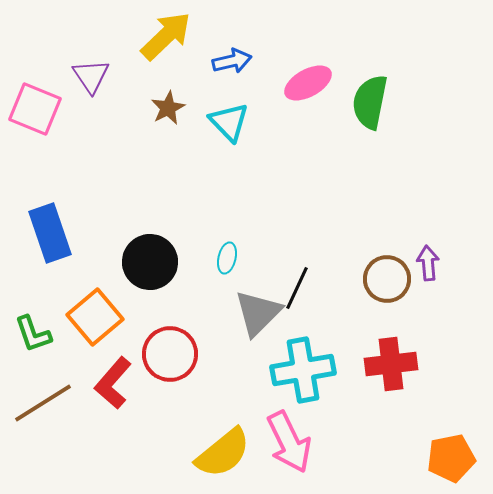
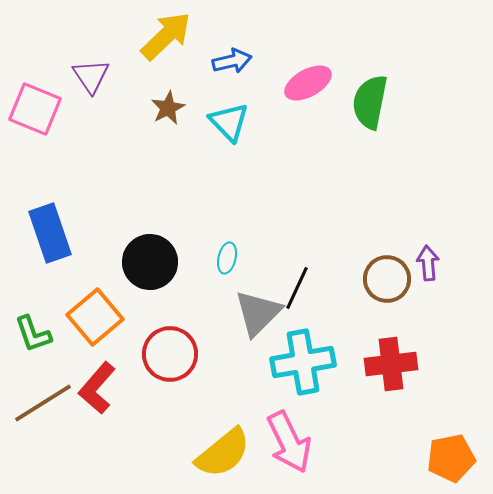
cyan cross: moved 8 px up
red L-shape: moved 16 px left, 5 px down
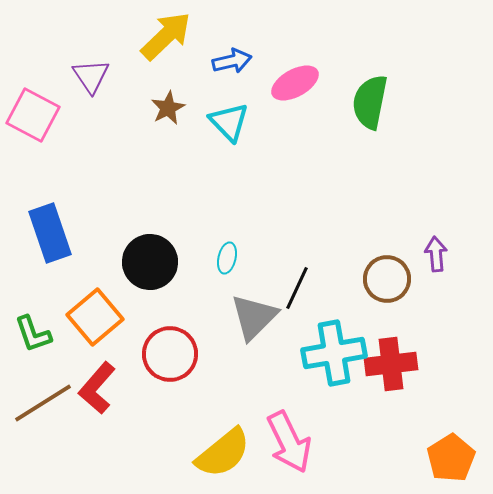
pink ellipse: moved 13 px left
pink square: moved 2 px left, 6 px down; rotated 6 degrees clockwise
purple arrow: moved 8 px right, 9 px up
gray triangle: moved 4 px left, 4 px down
cyan cross: moved 31 px right, 9 px up
orange pentagon: rotated 21 degrees counterclockwise
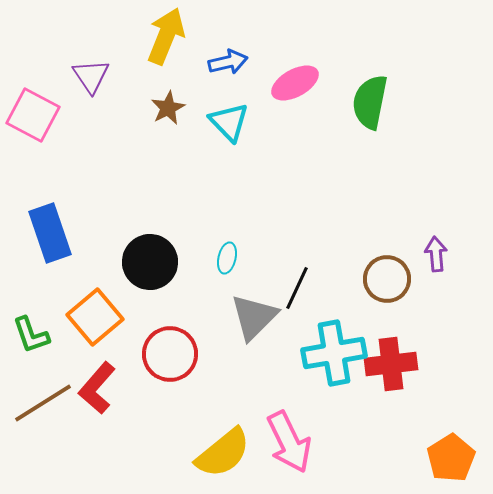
yellow arrow: rotated 24 degrees counterclockwise
blue arrow: moved 4 px left, 1 px down
green L-shape: moved 2 px left, 1 px down
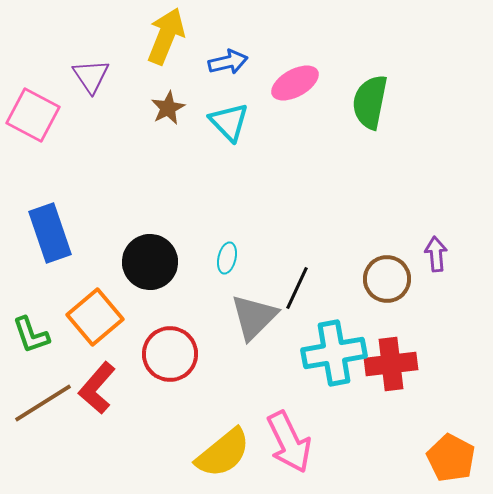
orange pentagon: rotated 12 degrees counterclockwise
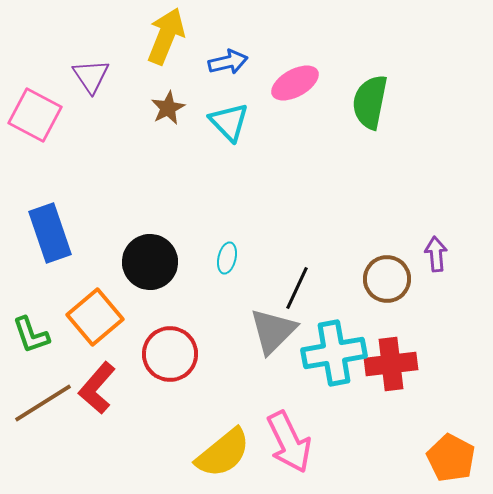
pink square: moved 2 px right
gray triangle: moved 19 px right, 14 px down
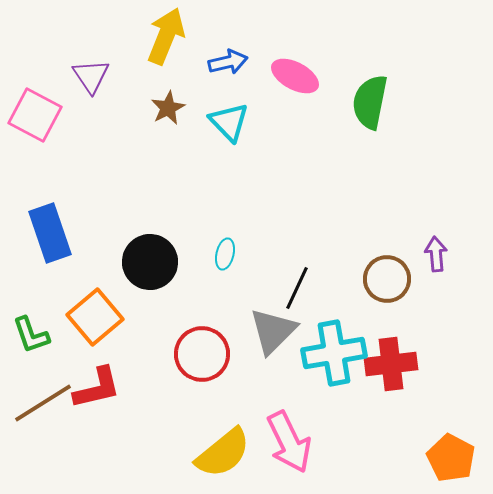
pink ellipse: moved 7 px up; rotated 57 degrees clockwise
cyan ellipse: moved 2 px left, 4 px up
red circle: moved 32 px right
red L-shape: rotated 144 degrees counterclockwise
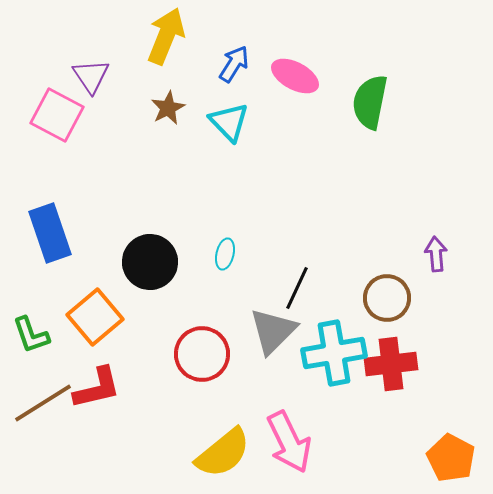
blue arrow: moved 6 px right, 2 px down; rotated 45 degrees counterclockwise
pink square: moved 22 px right
brown circle: moved 19 px down
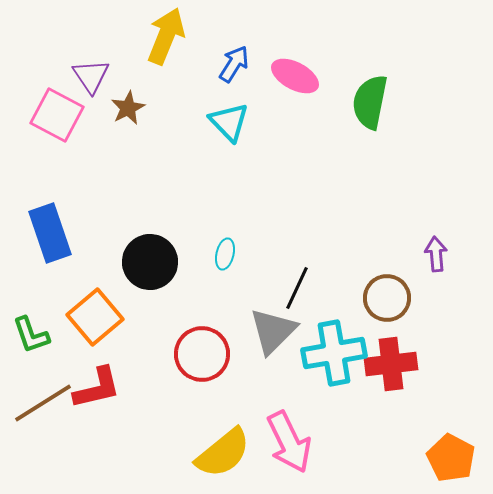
brown star: moved 40 px left
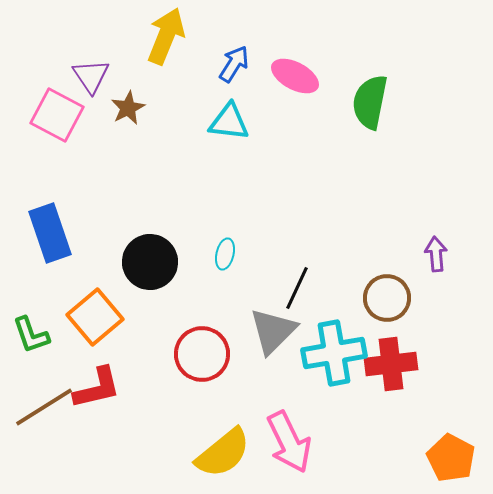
cyan triangle: rotated 39 degrees counterclockwise
brown line: moved 1 px right, 4 px down
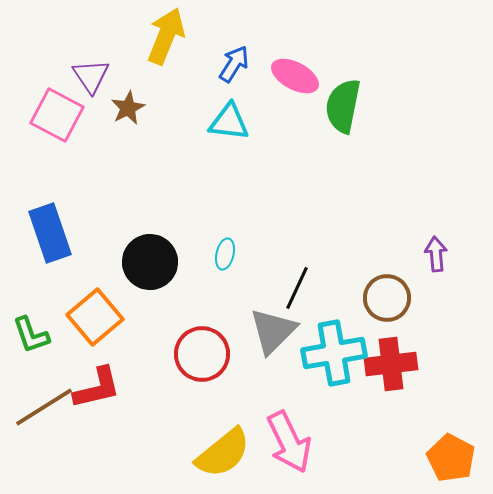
green semicircle: moved 27 px left, 4 px down
